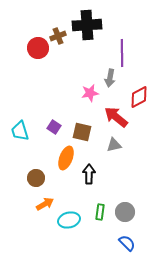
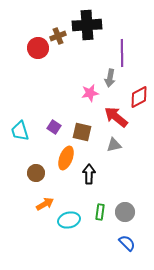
brown circle: moved 5 px up
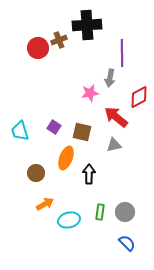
brown cross: moved 1 px right, 4 px down
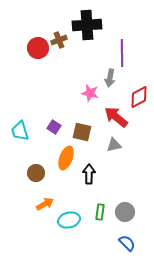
pink star: rotated 24 degrees clockwise
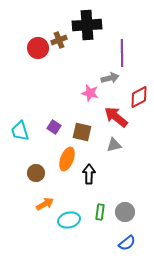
gray arrow: rotated 114 degrees counterclockwise
orange ellipse: moved 1 px right, 1 px down
blue semicircle: rotated 96 degrees clockwise
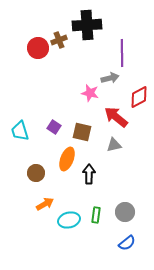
green rectangle: moved 4 px left, 3 px down
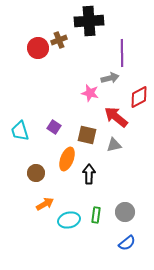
black cross: moved 2 px right, 4 px up
brown square: moved 5 px right, 3 px down
